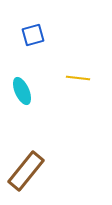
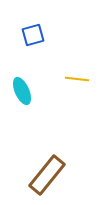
yellow line: moved 1 px left, 1 px down
brown rectangle: moved 21 px right, 4 px down
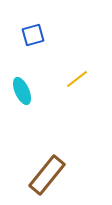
yellow line: rotated 45 degrees counterclockwise
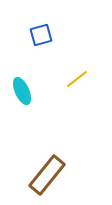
blue square: moved 8 px right
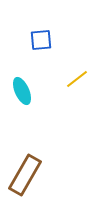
blue square: moved 5 px down; rotated 10 degrees clockwise
brown rectangle: moved 22 px left; rotated 9 degrees counterclockwise
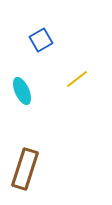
blue square: rotated 25 degrees counterclockwise
brown rectangle: moved 6 px up; rotated 12 degrees counterclockwise
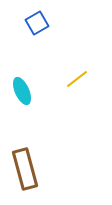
blue square: moved 4 px left, 17 px up
brown rectangle: rotated 33 degrees counterclockwise
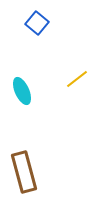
blue square: rotated 20 degrees counterclockwise
brown rectangle: moved 1 px left, 3 px down
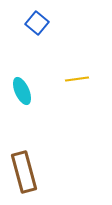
yellow line: rotated 30 degrees clockwise
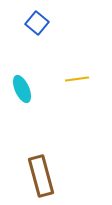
cyan ellipse: moved 2 px up
brown rectangle: moved 17 px right, 4 px down
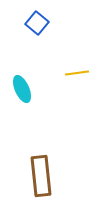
yellow line: moved 6 px up
brown rectangle: rotated 9 degrees clockwise
